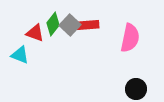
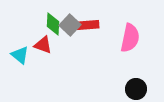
green diamond: rotated 35 degrees counterclockwise
red triangle: moved 8 px right, 12 px down
cyan triangle: rotated 18 degrees clockwise
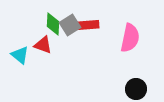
gray square: rotated 15 degrees clockwise
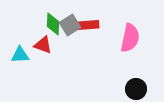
cyan triangle: rotated 42 degrees counterclockwise
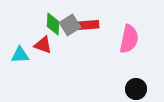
pink semicircle: moved 1 px left, 1 px down
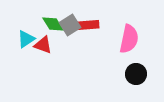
green diamond: rotated 35 degrees counterclockwise
cyan triangle: moved 6 px right, 16 px up; rotated 30 degrees counterclockwise
black circle: moved 15 px up
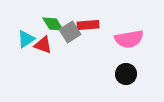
gray square: moved 7 px down
pink semicircle: rotated 68 degrees clockwise
black circle: moved 10 px left
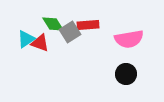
red triangle: moved 3 px left, 2 px up
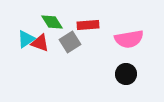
green diamond: moved 1 px left, 2 px up
gray square: moved 10 px down
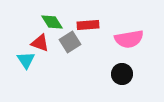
cyan triangle: moved 21 px down; rotated 30 degrees counterclockwise
black circle: moved 4 px left
